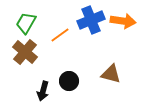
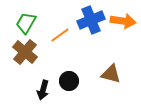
black arrow: moved 1 px up
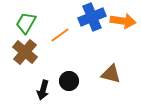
blue cross: moved 1 px right, 3 px up
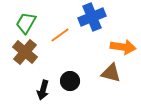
orange arrow: moved 26 px down
brown triangle: moved 1 px up
black circle: moved 1 px right
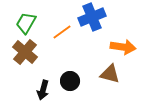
orange line: moved 2 px right, 3 px up
brown triangle: moved 1 px left, 1 px down
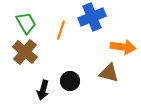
green trapezoid: rotated 120 degrees clockwise
orange line: moved 1 px left, 2 px up; rotated 36 degrees counterclockwise
brown triangle: moved 1 px left, 1 px up
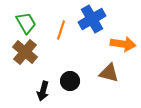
blue cross: moved 2 px down; rotated 8 degrees counterclockwise
orange arrow: moved 3 px up
black arrow: moved 1 px down
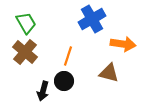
orange line: moved 7 px right, 26 px down
black circle: moved 6 px left
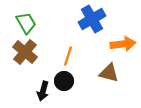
orange arrow: rotated 15 degrees counterclockwise
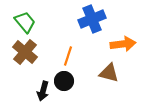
blue cross: rotated 8 degrees clockwise
green trapezoid: moved 1 px left, 1 px up; rotated 10 degrees counterclockwise
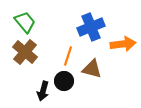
blue cross: moved 1 px left, 8 px down
brown triangle: moved 17 px left, 4 px up
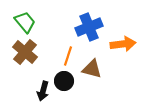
blue cross: moved 2 px left
